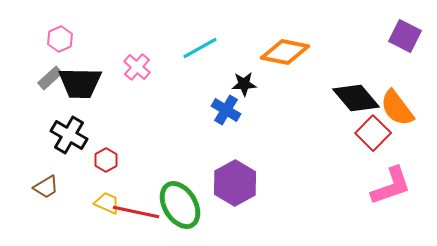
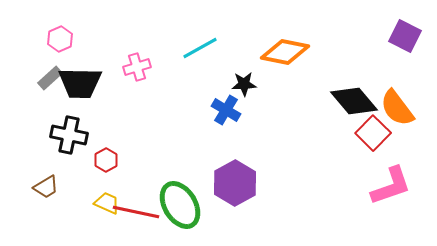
pink cross: rotated 32 degrees clockwise
black diamond: moved 2 px left, 3 px down
black cross: rotated 18 degrees counterclockwise
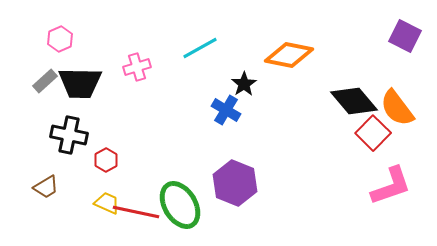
orange diamond: moved 4 px right, 3 px down
gray rectangle: moved 5 px left, 3 px down
black star: rotated 30 degrees counterclockwise
purple hexagon: rotated 9 degrees counterclockwise
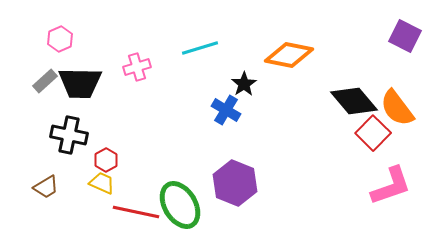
cyan line: rotated 12 degrees clockwise
yellow trapezoid: moved 5 px left, 20 px up
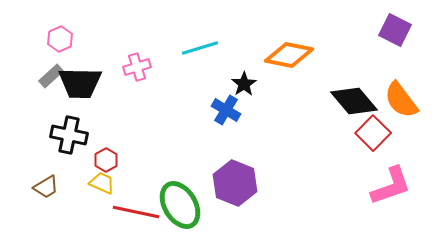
purple square: moved 10 px left, 6 px up
gray rectangle: moved 6 px right, 5 px up
orange semicircle: moved 4 px right, 8 px up
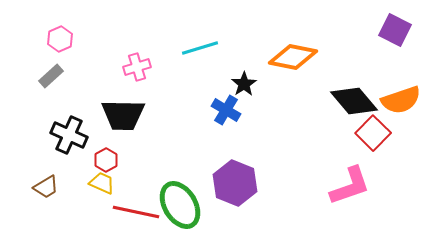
orange diamond: moved 4 px right, 2 px down
black trapezoid: moved 43 px right, 32 px down
orange semicircle: rotated 72 degrees counterclockwise
black cross: rotated 12 degrees clockwise
pink L-shape: moved 41 px left
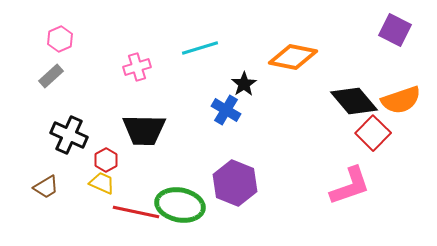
black trapezoid: moved 21 px right, 15 px down
green ellipse: rotated 48 degrees counterclockwise
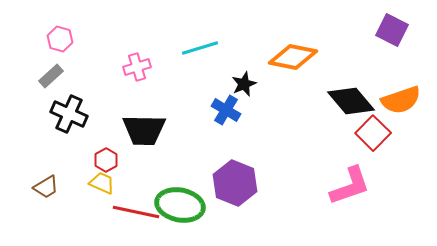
purple square: moved 3 px left
pink hexagon: rotated 20 degrees counterclockwise
black star: rotated 10 degrees clockwise
black diamond: moved 3 px left
black cross: moved 21 px up
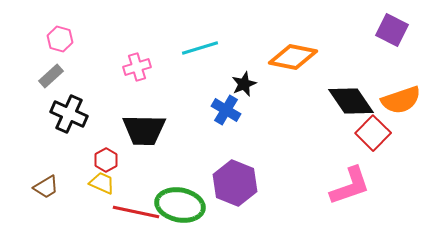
black diamond: rotated 6 degrees clockwise
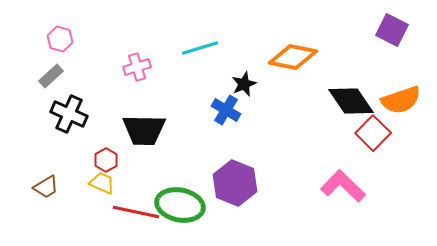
pink L-shape: moved 7 px left; rotated 117 degrees counterclockwise
